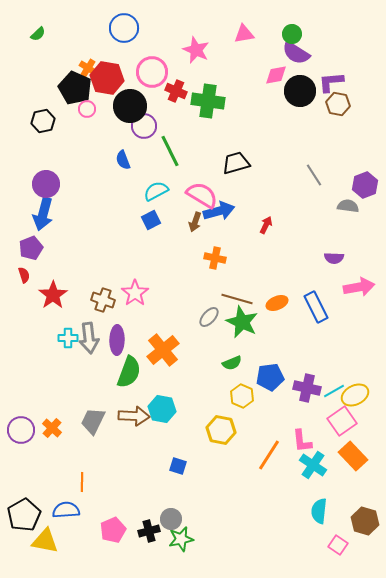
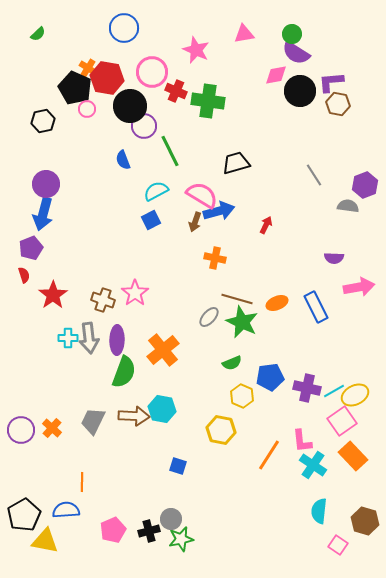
green semicircle at (129, 372): moved 5 px left
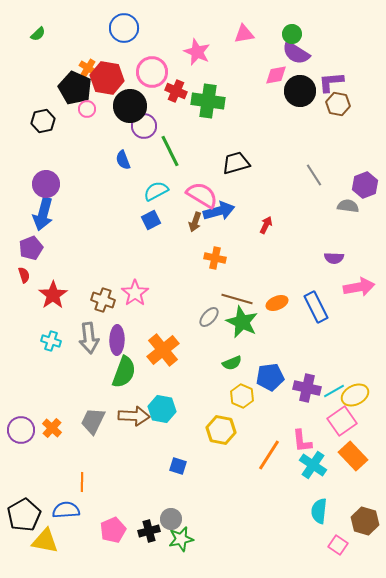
pink star at (196, 50): moved 1 px right, 2 px down
cyan cross at (68, 338): moved 17 px left, 3 px down; rotated 18 degrees clockwise
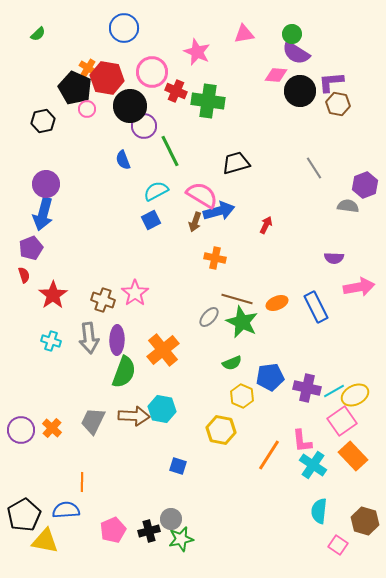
pink diamond at (276, 75): rotated 15 degrees clockwise
gray line at (314, 175): moved 7 px up
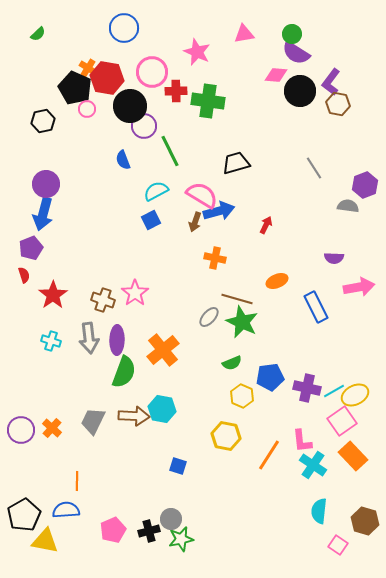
purple L-shape at (331, 82): rotated 48 degrees counterclockwise
red cross at (176, 91): rotated 25 degrees counterclockwise
orange ellipse at (277, 303): moved 22 px up
yellow hexagon at (221, 430): moved 5 px right, 6 px down
orange line at (82, 482): moved 5 px left, 1 px up
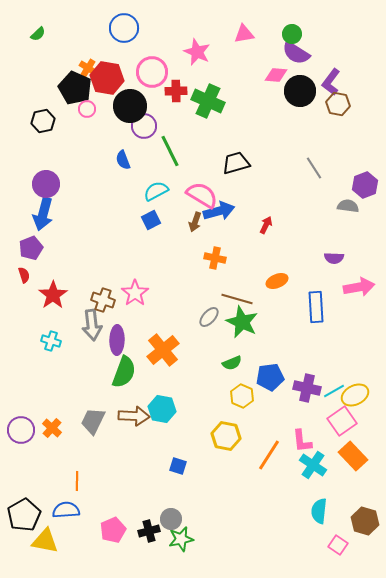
green cross at (208, 101): rotated 16 degrees clockwise
blue rectangle at (316, 307): rotated 24 degrees clockwise
gray arrow at (89, 338): moved 3 px right, 13 px up
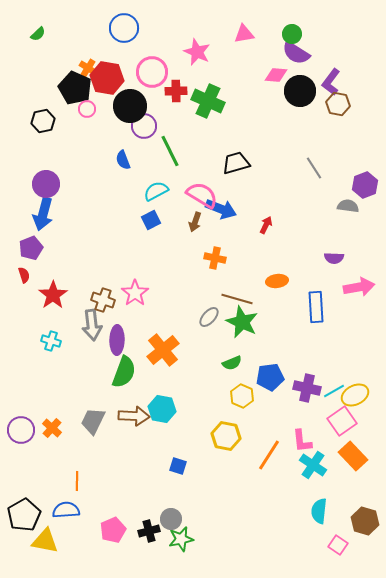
blue arrow at (219, 211): moved 2 px right, 2 px up; rotated 36 degrees clockwise
orange ellipse at (277, 281): rotated 15 degrees clockwise
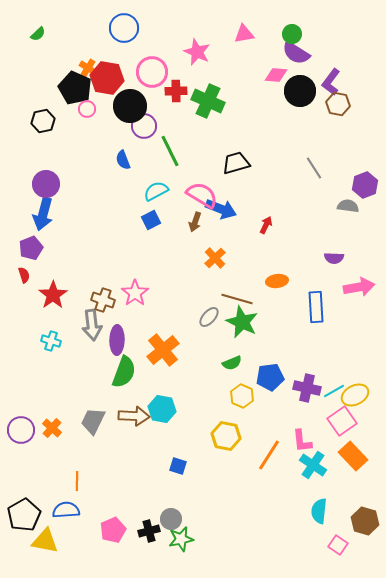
orange cross at (215, 258): rotated 35 degrees clockwise
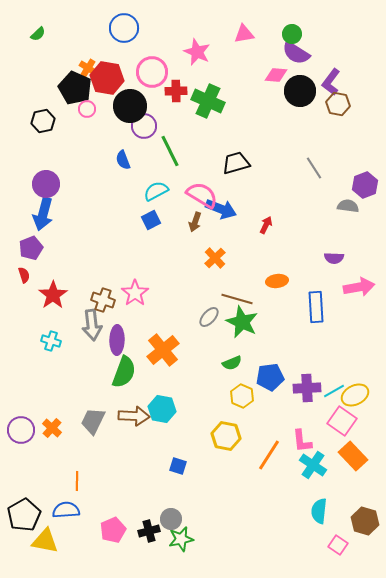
purple cross at (307, 388): rotated 16 degrees counterclockwise
pink square at (342, 421): rotated 20 degrees counterclockwise
